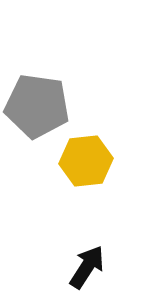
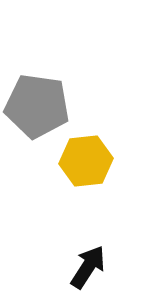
black arrow: moved 1 px right
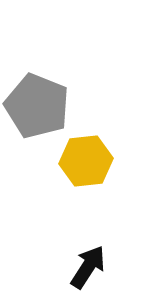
gray pentagon: rotated 14 degrees clockwise
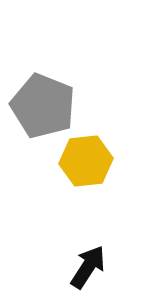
gray pentagon: moved 6 px right
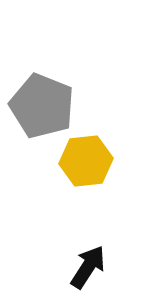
gray pentagon: moved 1 px left
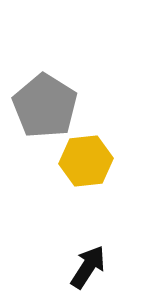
gray pentagon: moved 3 px right; rotated 10 degrees clockwise
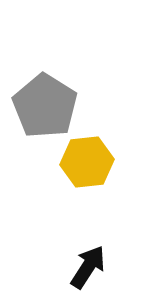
yellow hexagon: moved 1 px right, 1 px down
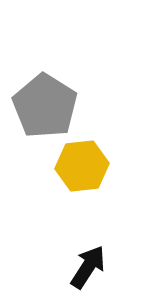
yellow hexagon: moved 5 px left, 4 px down
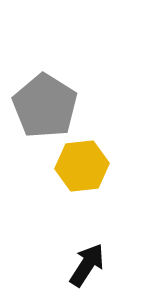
black arrow: moved 1 px left, 2 px up
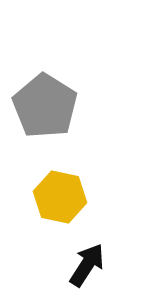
yellow hexagon: moved 22 px left, 31 px down; rotated 18 degrees clockwise
